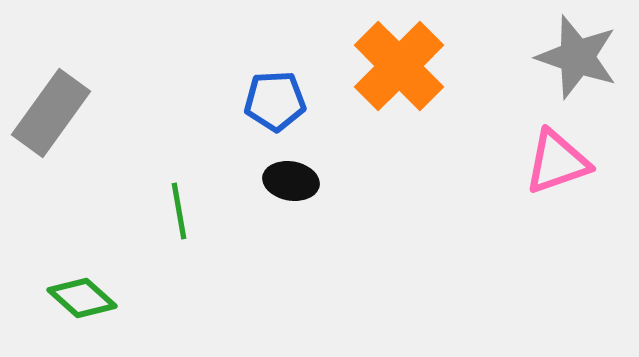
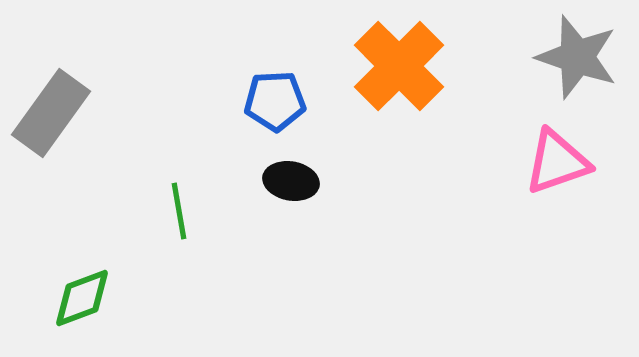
green diamond: rotated 62 degrees counterclockwise
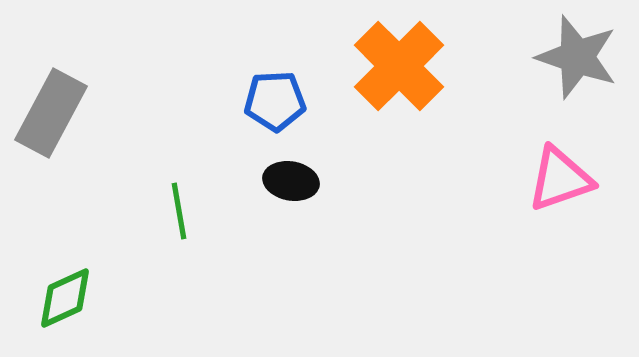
gray rectangle: rotated 8 degrees counterclockwise
pink triangle: moved 3 px right, 17 px down
green diamond: moved 17 px left; rotated 4 degrees counterclockwise
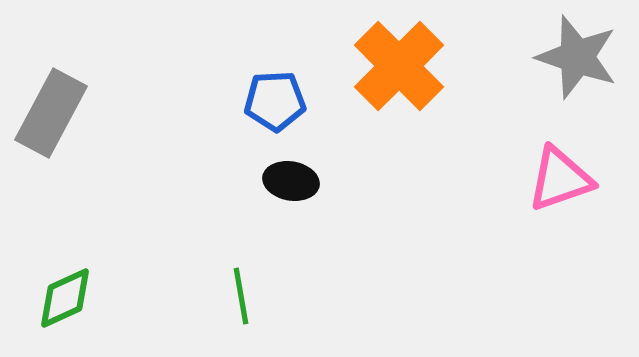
green line: moved 62 px right, 85 px down
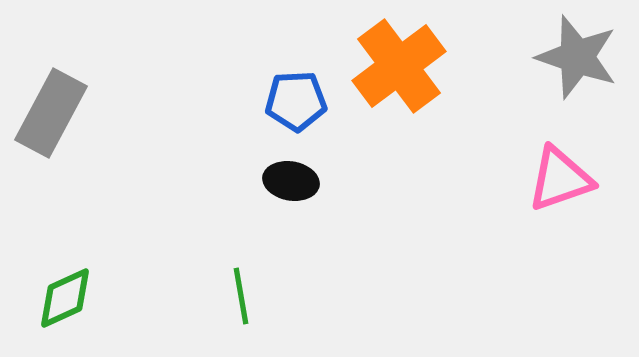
orange cross: rotated 8 degrees clockwise
blue pentagon: moved 21 px right
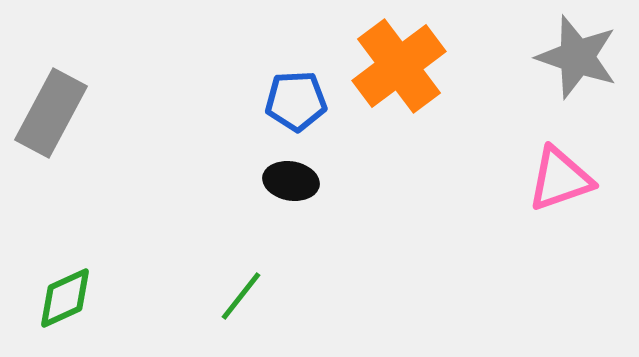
green line: rotated 48 degrees clockwise
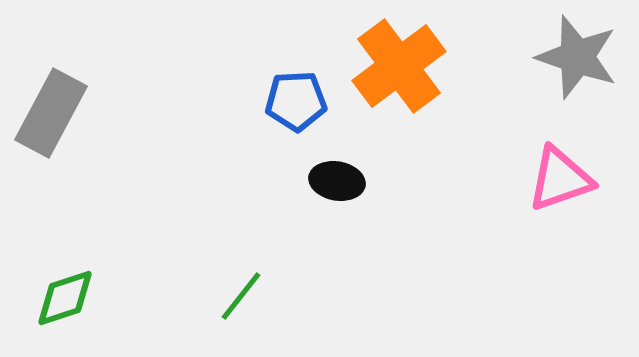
black ellipse: moved 46 px right
green diamond: rotated 6 degrees clockwise
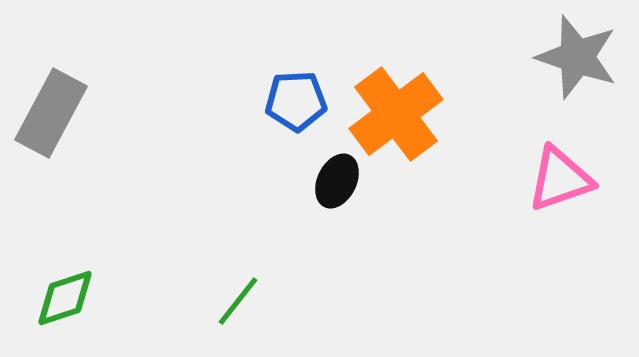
orange cross: moved 3 px left, 48 px down
black ellipse: rotated 74 degrees counterclockwise
green line: moved 3 px left, 5 px down
